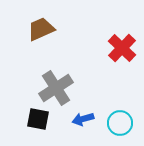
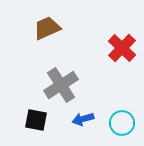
brown trapezoid: moved 6 px right, 1 px up
gray cross: moved 5 px right, 3 px up
black square: moved 2 px left, 1 px down
cyan circle: moved 2 px right
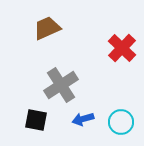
cyan circle: moved 1 px left, 1 px up
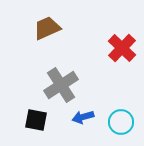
blue arrow: moved 2 px up
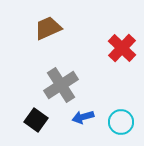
brown trapezoid: moved 1 px right
black square: rotated 25 degrees clockwise
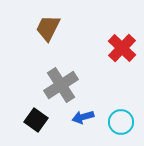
brown trapezoid: rotated 40 degrees counterclockwise
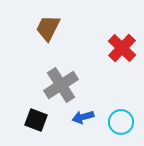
black square: rotated 15 degrees counterclockwise
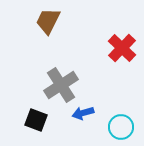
brown trapezoid: moved 7 px up
blue arrow: moved 4 px up
cyan circle: moved 5 px down
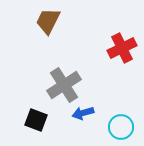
red cross: rotated 20 degrees clockwise
gray cross: moved 3 px right
